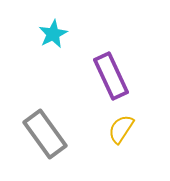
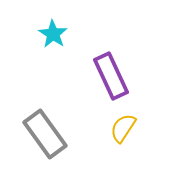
cyan star: rotated 12 degrees counterclockwise
yellow semicircle: moved 2 px right, 1 px up
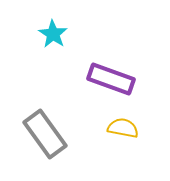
purple rectangle: moved 3 px down; rotated 45 degrees counterclockwise
yellow semicircle: rotated 68 degrees clockwise
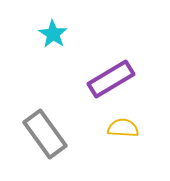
purple rectangle: rotated 51 degrees counterclockwise
yellow semicircle: rotated 8 degrees counterclockwise
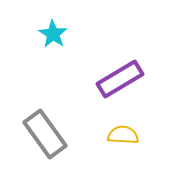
purple rectangle: moved 9 px right
yellow semicircle: moved 7 px down
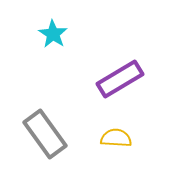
yellow semicircle: moved 7 px left, 3 px down
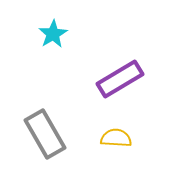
cyan star: rotated 8 degrees clockwise
gray rectangle: rotated 6 degrees clockwise
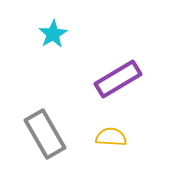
purple rectangle: moved 2 px left
yellow semicircle: moved 5 px left, 1 px up
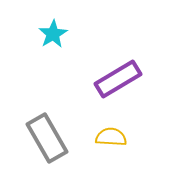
gray rectangle: moved 2 px right, 4 px down
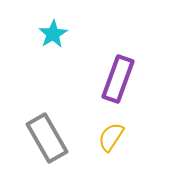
purple rectangle: rotated 39 degrees counterclockwise
yellow semicircle: rotated 60 degrees counterclockwise
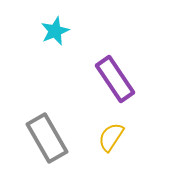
cyan star: moved 2 px right, 3 px up; rotated 8 degrees clockwise
purple rectangle: moved 3 px left; rotated 54 degrees counterclockwise
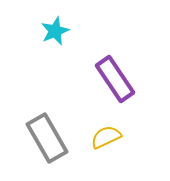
yellow semicircle: moved 5 px left; rotated 32 degrees clockwise
